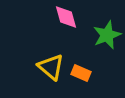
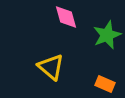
orange rectangle: moved 24 px right, 11 px down
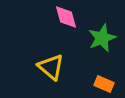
green star: moved 5 px left, 3 px down
orange rectangle: moved 1 px left
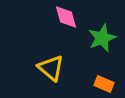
yellow triangle: moved 1 px down
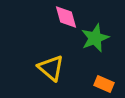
green star: moved 7 px left
